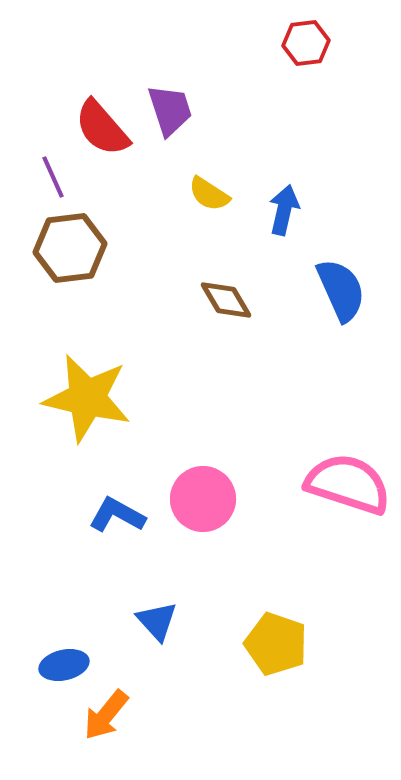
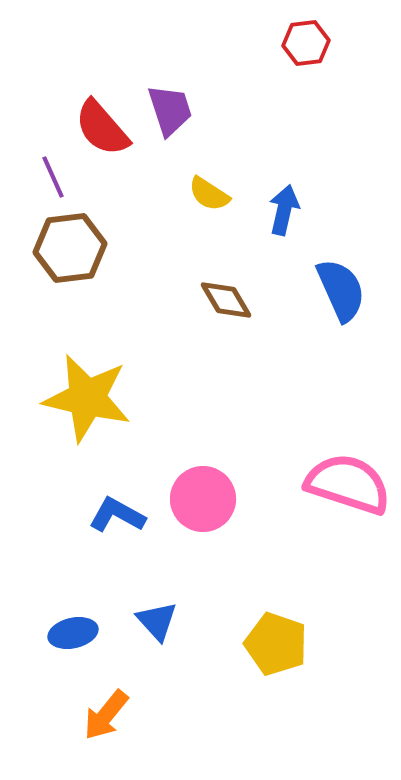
blue ellipse: moved 9 px right, 32 px up
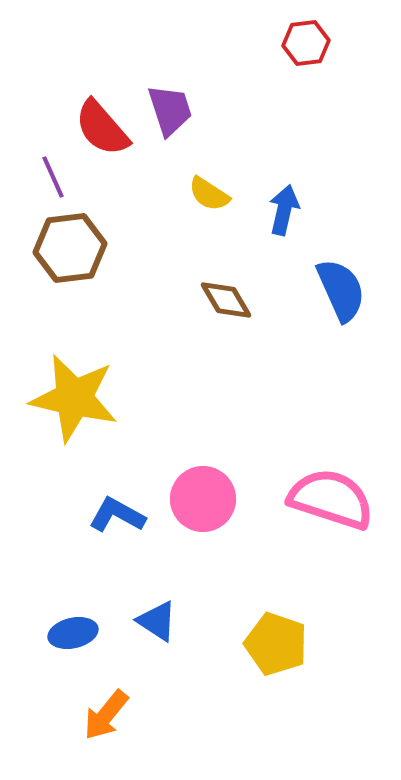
yellow star: moved 13 px left
pink semicircle: moved 17 px left, 15 px down
blue triangle: rotated 15 degrees counterclockwise
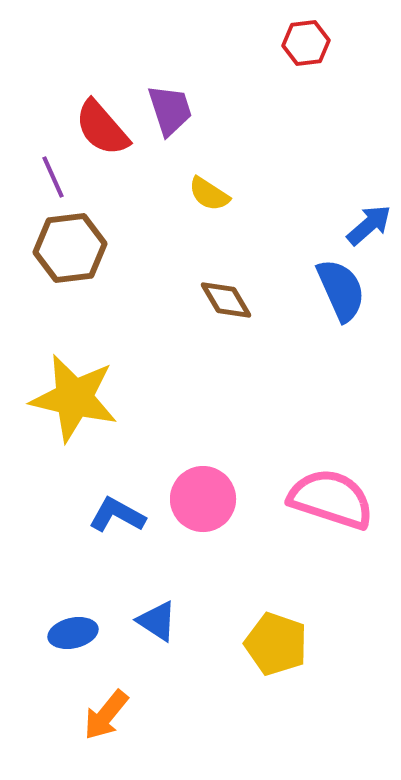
blue arrow: moved 85 px right, 15 px down; rotated 36 degrees clockwise
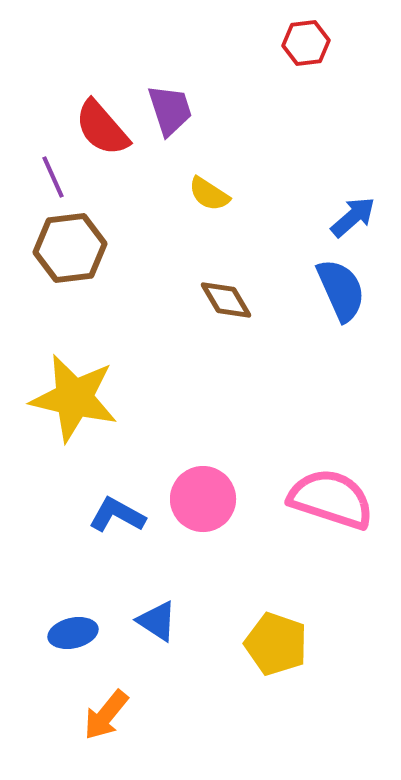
blue arrow: moved 16 px left, 8 px up
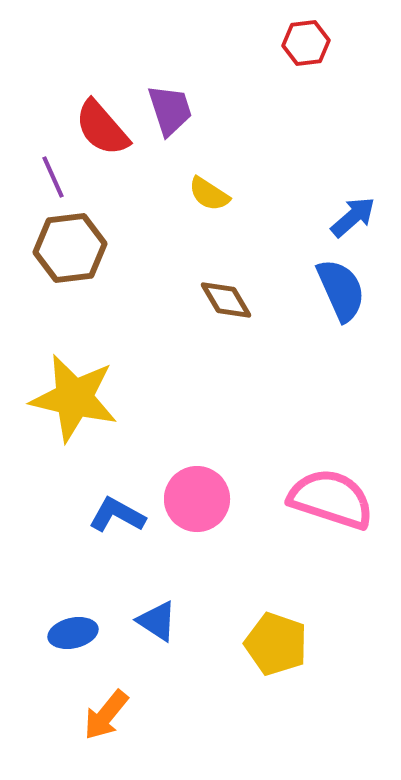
pink circle: moved 6 px left
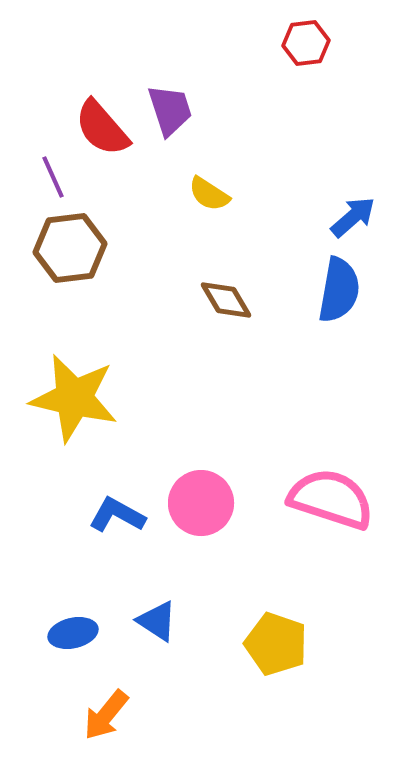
blue semicircle: moved 2 px left; rotated 34 degrees clockwise
pink circle: moved 4 px right, 4 px down
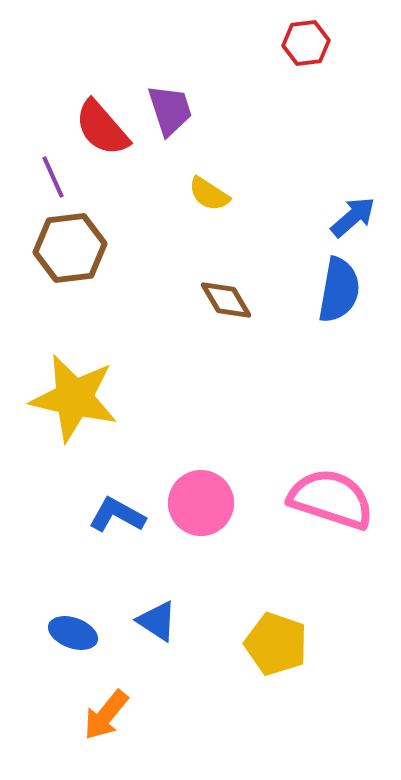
blue ellipse: rotated 33 degrees clockwise
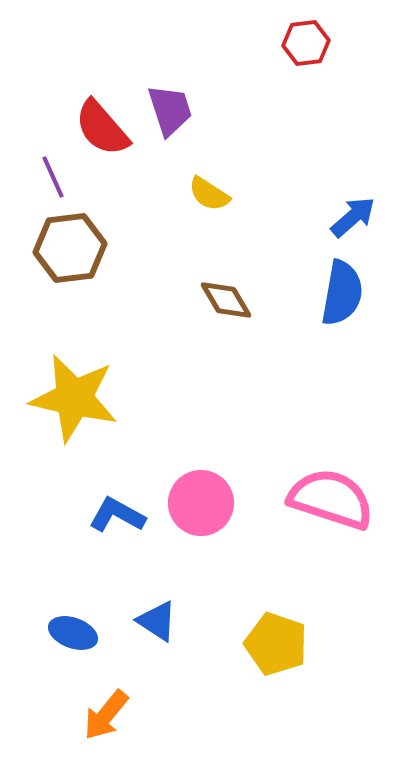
blue semicircle: moved 3 px right, 3 px down
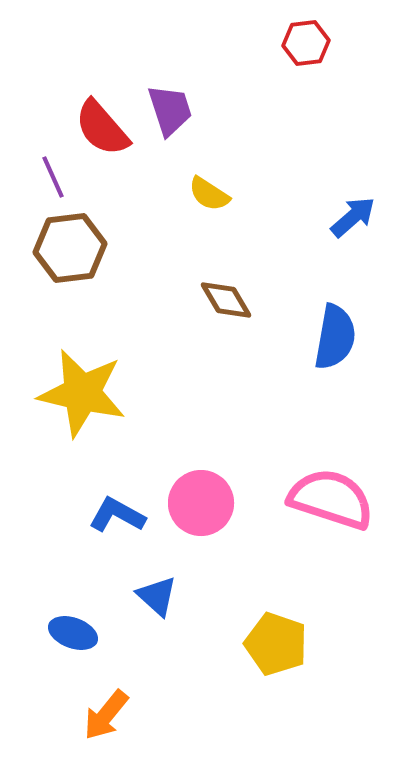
blue semicircle: moved 7 px left, 44 px down
yellow star: moved 8 px right, 5 px up
blue triangle: moved 25 px up; rotated 9 degrees clockwise
